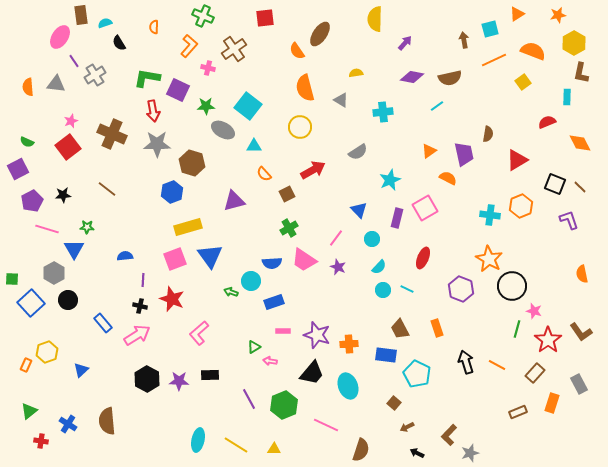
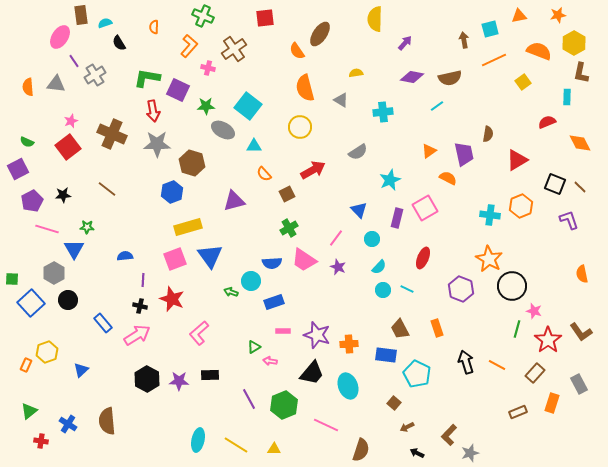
orange triangle at (517, 14): moved 2 px right, 2 px down; rotated 21 degrees clockwise
orange semicircle at (533, 51): moved 6 px right
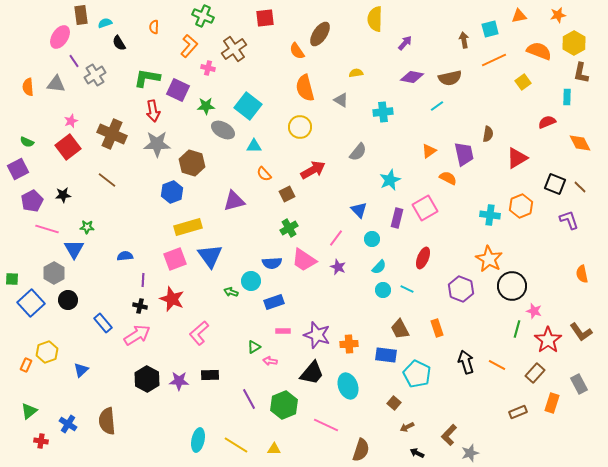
gray semicircle at (358, 152): rotated 18 degrees counterclockwise
red triangle at (517, 160): moved 2 px up
brown line at (107, 189): moved 9 px up
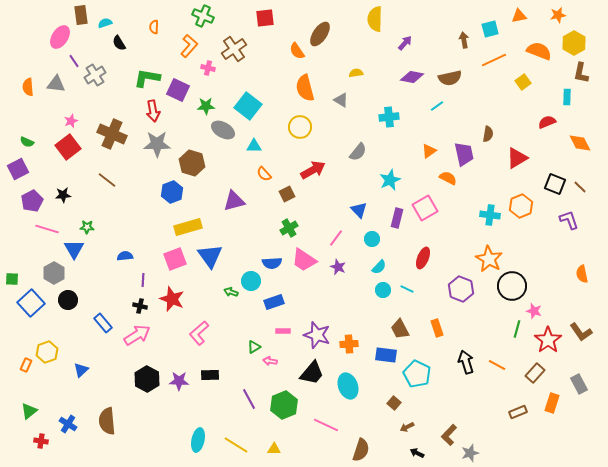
cyan cross at (383, 112): moved 6 px right, 5 px down
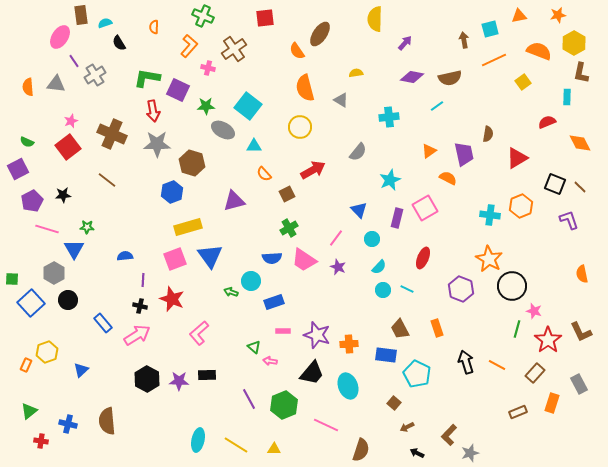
blue semicircle at (272, 263): moved 5 px up
brown L-shape at (581, 332): rotated 10 degrees clockwise
green triangle at (254, 347): rotated 48 degrees counterclockwise
black rectangle at (210, 375): moved 3 px left
blue cross at (68, 424): rotated 18 degrees counterclockwise
